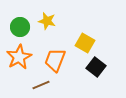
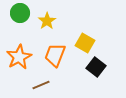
yellow star: rotated 24 degrees clockwise
green circle: moved 14 px up
orange trapezoid: moved 5 px up
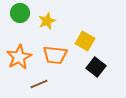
yellow star: rotated 12 degrees clockwise
yellow square: moved 2 px up
orange trapezoid: rotated 105 degrees counterclockwise
brown line: moved 2 px left, 1 px up
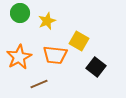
yellow square: moved 6 px left
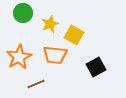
green circle: moved 3 px right
yellow star: moved 3 px right, 3 px down
yellow square: moved 5 px left, 6 px up
black square: rotated 24 degrees clockwise
brown line: moved 3 px left
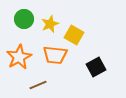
green circle: moved 1 px right, 6 px down
brown line: moved 2 px right, 1 px down
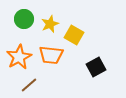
orange trapezoid: moved 4 px left
brown line: moved 9 px left; rotated 18 degrees counterclockwise
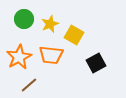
black square: moved 4 px up
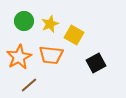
green circle: moved 2 px down
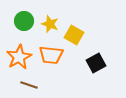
yellow star: rotated 30 degrees counterclockwise
brown line: rotated 60 degrees clockwise
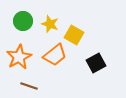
green circle: moved 1 px left
orange trapezoid: moved 4 px right; rotated 45 degrees counterclockwise
brown line: moved 1 px down
